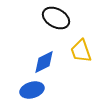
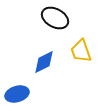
black ellipse: moved 1 px left
blue ellipse: moved 15 px left, 4 px down
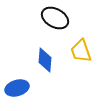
blue diamond: moved 1 px right, 2 px up; rotated 60 degrees counterclockwise
blue ellipse: moved 6 px up
